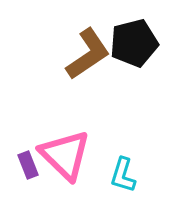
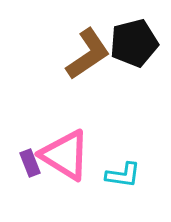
pink triangle: rotated 12 degrees counterclockwise
purple rectangle: moved 2 px right, 2 px up
cyan L-shape: rotated 99 degrees counterclockwise
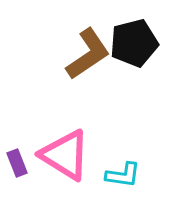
purple rectangle: moved 13 px left
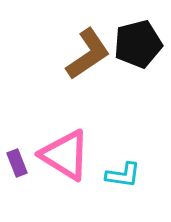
black pentagon: moved 4 px right, 1 px down
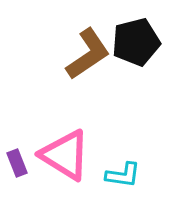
black pentagon: moved 2 px left, 2 px up
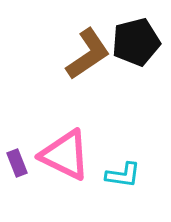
pink triangle: rotated 6 degrees counterclockwise
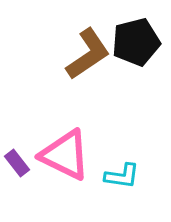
purple rectangle: rotated 16 degrees counterclockwise
cyan L-shape: moved 1 px left, 1 px down
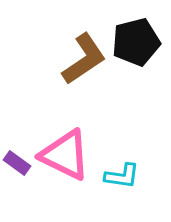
brown L-shape: moved 4 px left, 5 px down
purple rectangle: rotated 16 degrees counterclockwise
